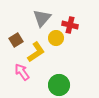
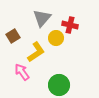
brown square: moved 3 px left, 4 px up
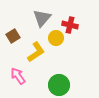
pink arrow: moved 4 px left, 4 px down
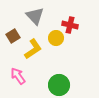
gray triangle: moved 7 px left, 2 px up; rotated 24 degrees counterclockwise
yellow L-shape: moved 3 px left, 3 px up
